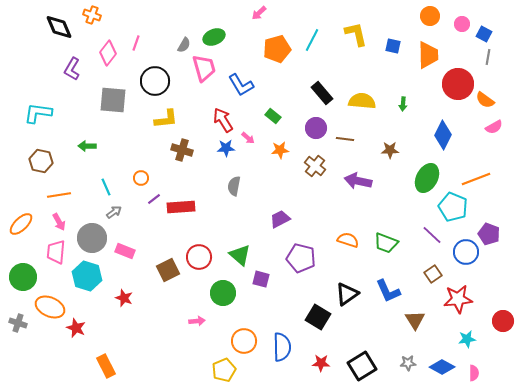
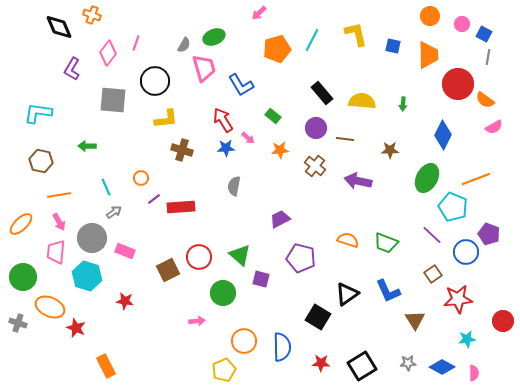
red star at (124, 298): moved 1 px right, 3 px down; rotated 12 degrees counterclockwise
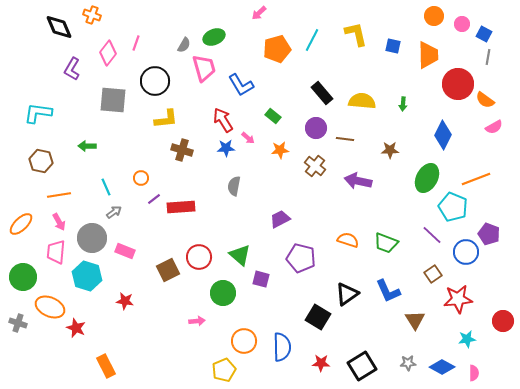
orange circle at (430, 16): moved 4 px right
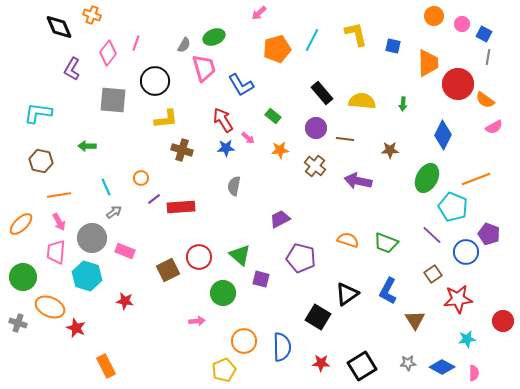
orange trapezoid at (428, 55): moved 8 px down
blue L-shape at (388, 291): rotated 52 degrees clockwise
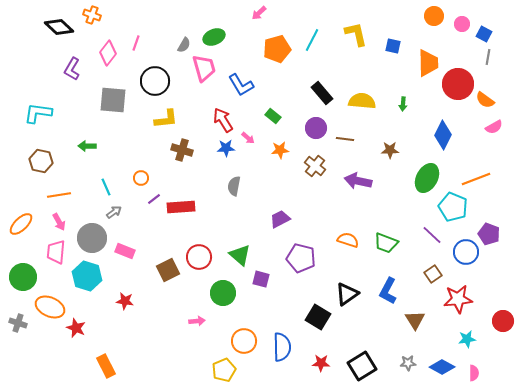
black diamond at (59, 27): rotated 24 degrees counterclockwise
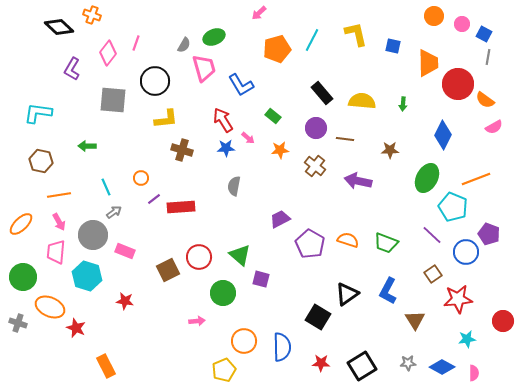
gray circle at (92, 238): moved 1 px right, 3 px up
purple pentagon at (301, 258): moved 9 px right, 14 px up; rotated 16 degrees clockwise
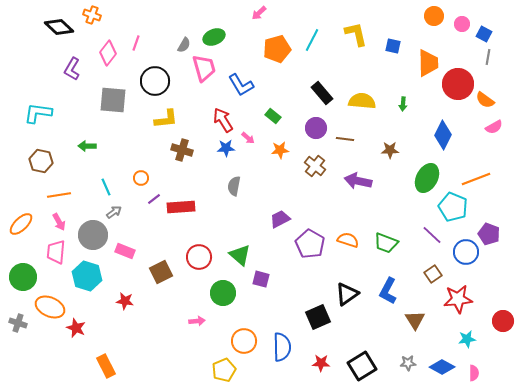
brown square at (168, 270): moved 7 px left, 2 px down
black square at (318, 317): rotated 35 degrees clockwise
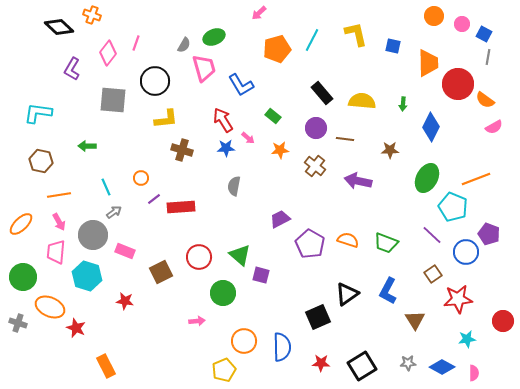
blue diamond at (443, 135): moved 12 px left, 8 px up
purple square at (261, 279): moved 4 px up
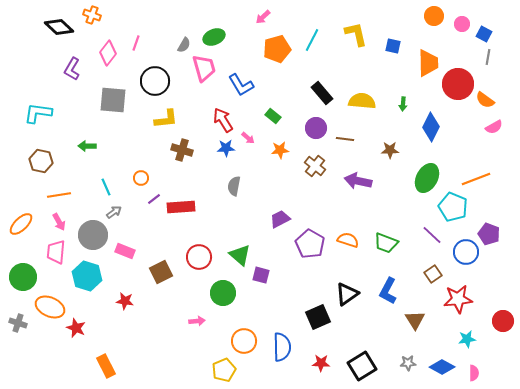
pink arrow at (259, 13): moved 4 px right, 4 px down
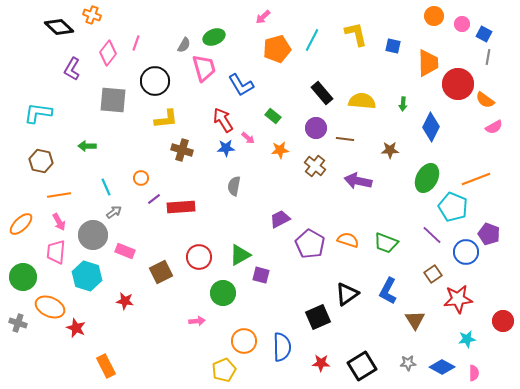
green triangle at (240, 255): rotated 50 degrees clockwise
